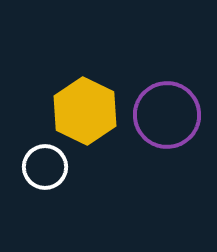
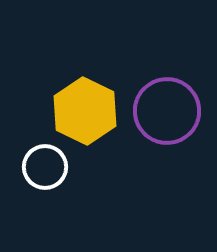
purple circle: moved 4 px up
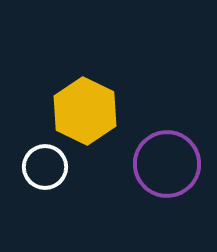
purple circle: moved 53 px down
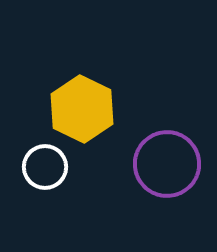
yellow hexagon: moved 3 px left, 2 px up
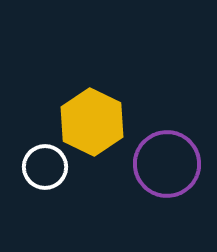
yellow hexagon: moved 10 px right, 13 px down
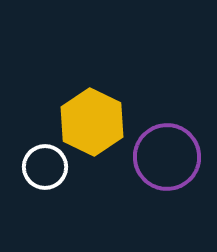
purple circle: moved 7 px up
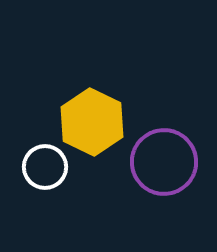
purple circle: moved 3 px left, 5 px down
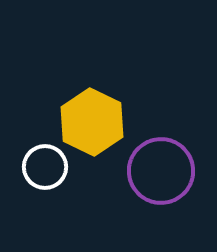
purple circle: moved 3 px left, 9 px down
